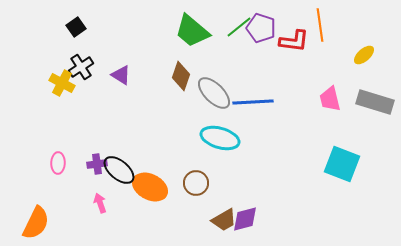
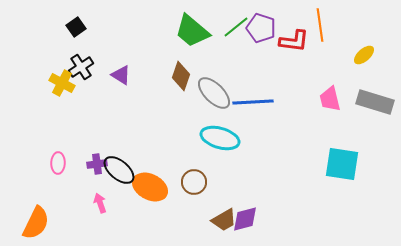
green line: moved 3 px left
cyan square: rotated 12 degrees counterclockwise
brown circle: moved 2 px left, 1 px up
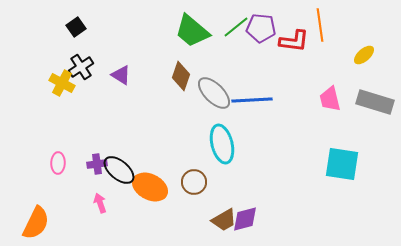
purple pentagon: rotated 12 degrees counterclockwise
blue line: moved 1 px left, 2 px up
cyan ellipse: moved 2 px right, 6 px down; rotated 60 degrees clockwise
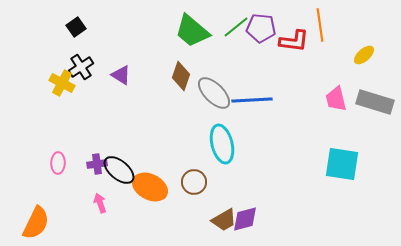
pink trapezoid: moved 6 px right
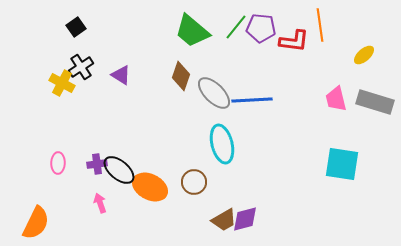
green line: rotated 12 degrees counterclockwise
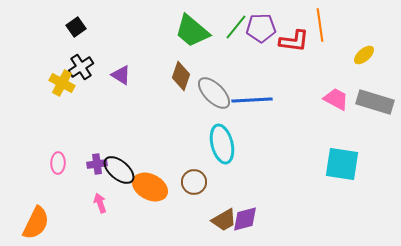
purple pentagon: rotated 8 degrees counterclockwise
pink trapezoid: rotated 132 degrees clockwise
